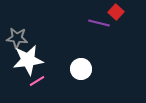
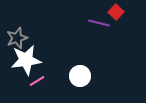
gray star: rotated 25 degrees counterclockwise
white star: moved 2 px left
white circle: moved 1 px left, 7 px down
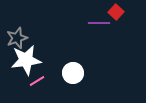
purple line: rotated 15 degrees counterclockwise
white circle: moved 7 px left, 3 px up
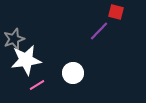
red square: rotated 28 degrees counterclockwise
purple line: moved 8 px down; rotated 45 degrees counterclockwise
gray star: moved 3 px left, 1 px down
pink line: moved 4 px down
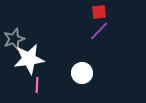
red square: moved 17 px left; rotated 21 degrees counterclockwise
white star: moved 3 px right, 1 px up
white circle: moved 9 px right
pink line: rotated 56 degrees counterclockwise
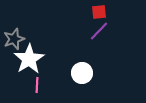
white star: rotated 24 degrees counterclockwise
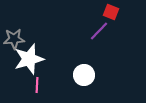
red square: moved 12 px right; rotated 28 degrees clockwise
gray star: rotated 15 degrees clockwise
white star: rotated 16 degrees clockwise
white circle: moved 2 px right, 2 px down
